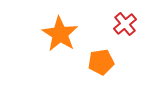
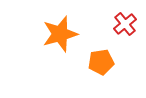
orange star: rotated 24 degrees clockwise
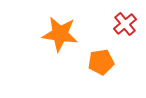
orange star: rotated 24 degrees clockwise
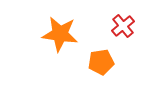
red cross: moved 2 px left, 2 px down
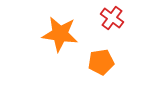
red cross: moved 11 px left, 8 px up; rotated 15 degrees counterclockwise
